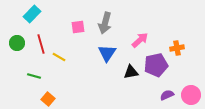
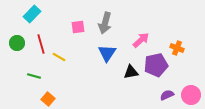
pink arrow: moved 1 px right
orange cross: rotated 32 degrees clockwise
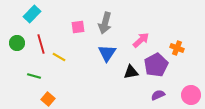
purple pentagon: rotated 15 degrees counterclockwise
purple semicircle: moved 9 px left
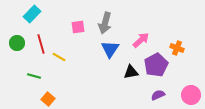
blue triangle: moved 3 px right, 4 px up
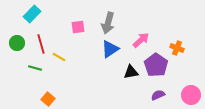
gray arrow: moved 3 px right
blue triangle: rotated 24 degrees clockwise
purple pentagon: rotated 10 degrees counterclockwise
green line: moved 1 px right, 8 px up
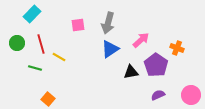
pink square: moved 2 px up
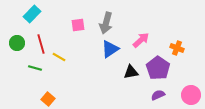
gray arrow: moved 2 px left
purple pentagon: moved 2 px right, 3 px down
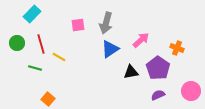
pink circle: moved 4 px up
